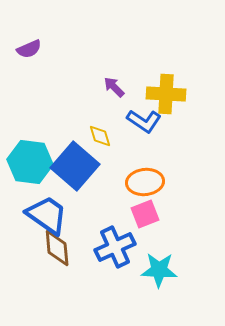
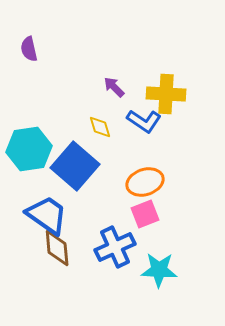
purple semicircle: rotated 100 degrees clockwise
yellow diamond: moved 9 px up
cyan hexagon: moved 1 px left, 13 px up; rotated 15 degrees counterclockwise
orange ellipse: rotated 12 degrees counterclockwise
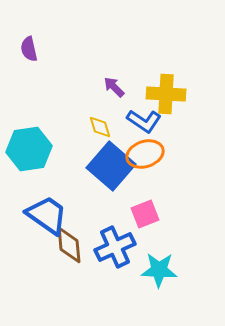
blue square: moved 36 px right
orange ellipse: moved 28 px up
brown diamond: moved 12 px right, 3 px up
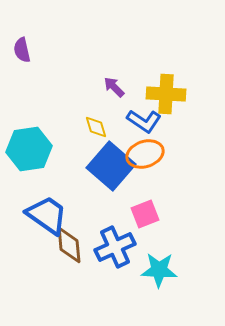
purple semicircle: moved 7 px left, 1 px down
yellow diamond: moved 4 px left
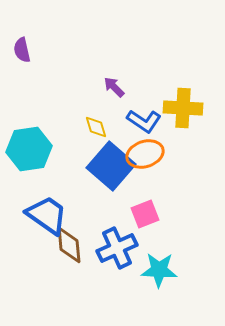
yellow cross: moved 17 px right, 14 px down
blue cross: moved 2 px right, 1 px down
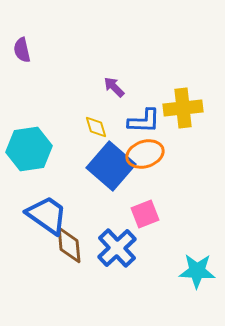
yellow cross: rotated 9 degrees counterclockwise
blue L-shape: rotated 32 degrees counterclockwise
blue cross: rotated 18 degrees counterclockwise
cyan star: moved 38 px right, 1 px down
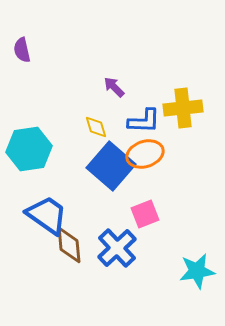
cyan star: rotated 12 degrees counterclockwise
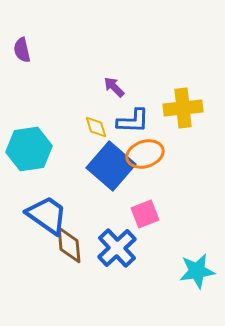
blue L-shape: moved 11 px left
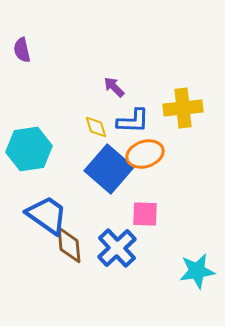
blue square: moved 2 px left, 3 px down
pink square: rotated 24 degrees clockwise
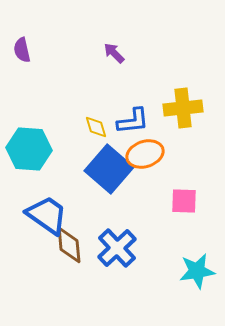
purple arrow: moved 34 px up
blue L-shape: rotated 8 degrees counterclockwise
cyan hexagon: rotated 12 degrees clockwise
pink square: moved 39 px right, 13 px up
